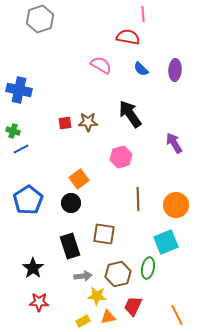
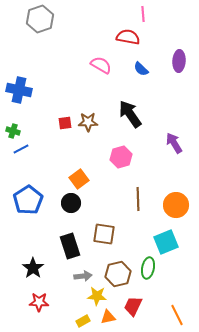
purple ellipse: moved 4 px right, 9 px up
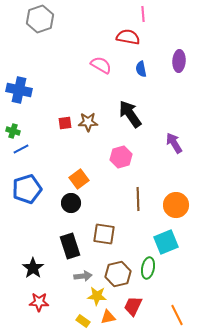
blue semicircle: rotated 35 degrees clockwise
blue pentagon: moved 1 px left, 11 px up; rotated 16 degrees clockwise
yellow rectangle: rotated 64 degrees clockwise
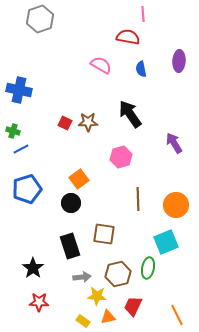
red square: rotated 32 degrees clockwise
gray arrow: moved 1 px left, 1 px down
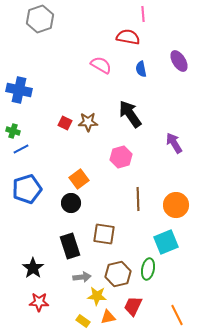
purple ellipse: rotated 35 degrees counterclockwise
green ellipse: moved 1 px down
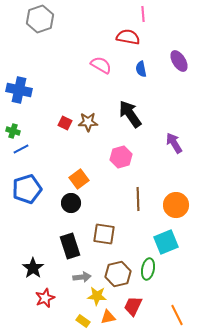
red star: moved 6 px right, 4 px up; rotated 24 degrees counterclockwise
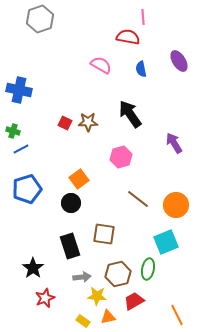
pink line: moved 3 px down
brown line: rotated 50 degrees counterclockwise
red trapezoid: moved 1 px right, 5 px up; rotated 35 degrees clockwise
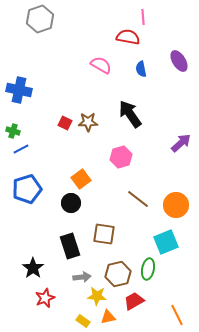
purple arrow: moved 7 px right; rotated 80 degrees clockwise
orange square: moved 2 px right
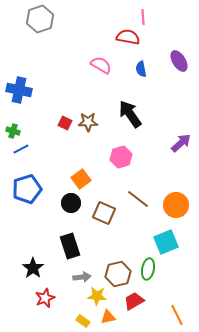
brown square: moved 21 px up; rotated 15 degrees clockwise
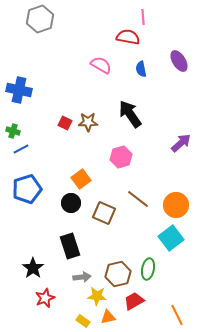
cyan square: moved 5 px right, 4 px up; rotated 15 degrees counterclockwise
